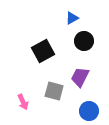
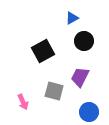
blue circle: moved 1 px down
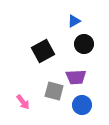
blue triangle: moved 2 px right, 3 px down
black circle: moved 3 px down
purple trapezoid: moved 4 px left; rotated 120 degrees counterclockwise
pink arrow: rotated 14 degrees counterclockwise
blue circle: moved 7 px left, 7 px up
